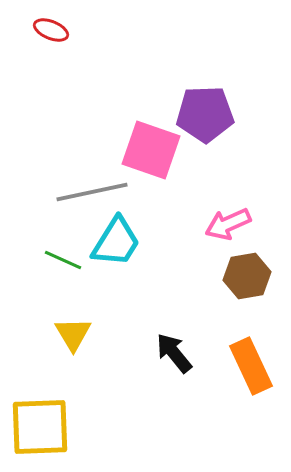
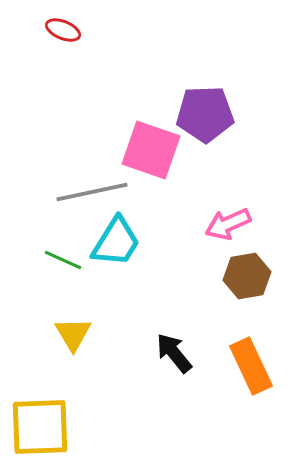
red ellipse: moved 12 px right
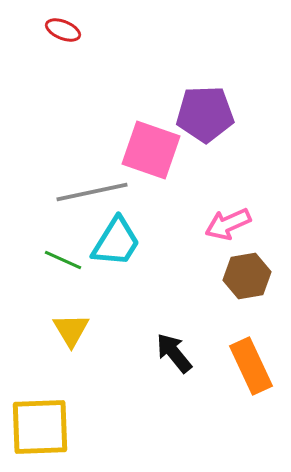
yellow triangle: moved 2 px left, 4 px up
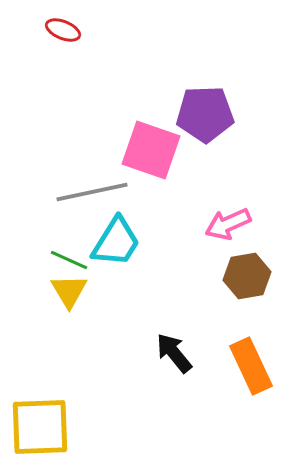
green line: moved 6 px right
yellow triangle: moved 2 px left, 39 px up
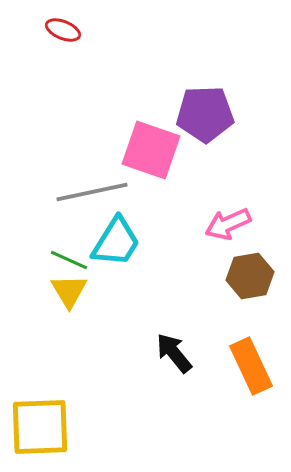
brown hexagon: moved 3 px right
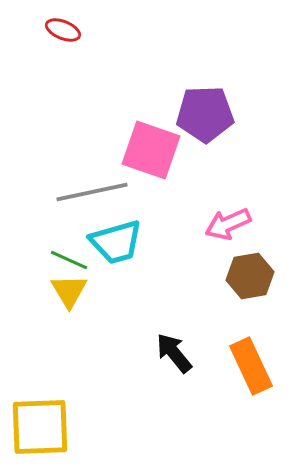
cyan trapezoid: rotated 42 degrees clockwise
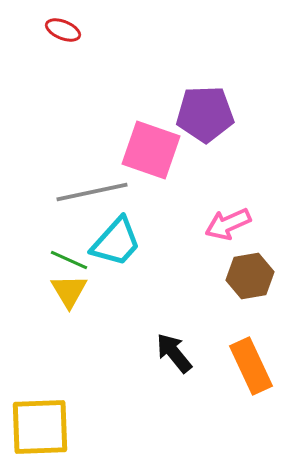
cyan trapezoid: rotated 32 degrees counterclockwise
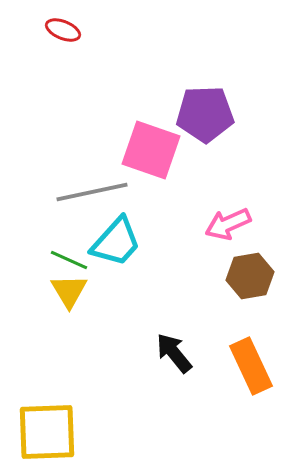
yellow square: moved 7 px right, 5 px down
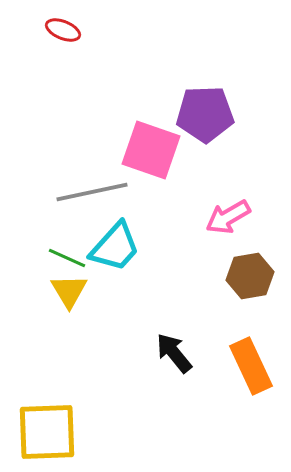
pink arrow: moved 7 px up; rotated 6 degrees counterclockwise
cyan trapezoid: moved 1 px left, 5 px down
green line: moved 2 px left, 2 px up
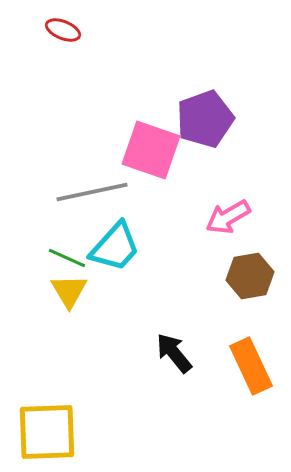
purple pentagon: moved 5 px down; rotated 18 degrees counterclockwise
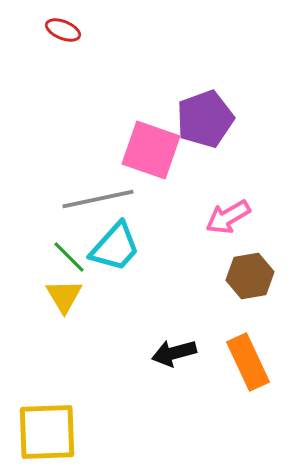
gray line: moved 6 px right, 7 px down
green line: moved 2 px right, 1 px up; rotated 21 degrees clockwise
yellow triangle: moved 5 px left, 5 px down
black arrow: rotated 66 degrees counterclockwise
orange rectangle: moved 3 px left, 4 px up
